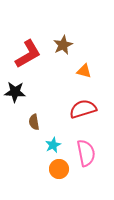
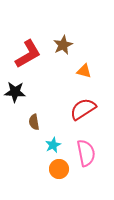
red semicircle: rotated 16 degrees counterclockwise
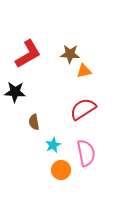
brown star: moved 7 px right, 9 px down; rotated 30 degrees clockwise
orange triangle: rotated 28 degrees counterclockwise
orange circle: moved 2 px right, 1 px down
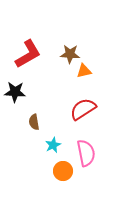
orange circle: moved 2 px right, 1 px down
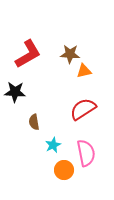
orange circle: moved 1 px right, 1 px up
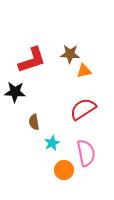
red L-shape: moved 4 px right, 6 px down; rotated 12 degrees clockwise
cyan star: moved 1 px left, 2 px up
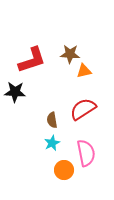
brown semicircle: moved 18 px right, 2 px up
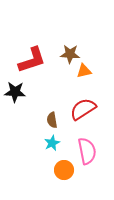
pink semicircle: moved 1 px right, 2 px up
